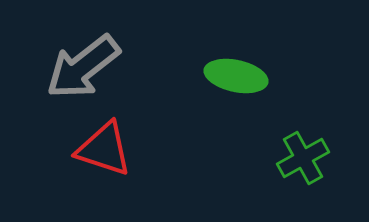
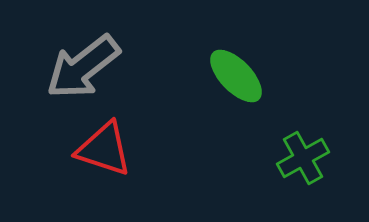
green ellipse: rotated 34 degrees clockwise
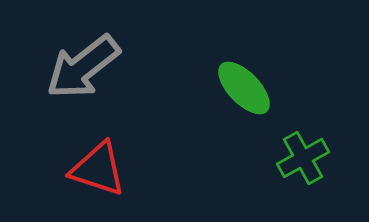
green ellipse: moved 8 px right, 12 px down
red triangle: moved 6 px left, 20 px down
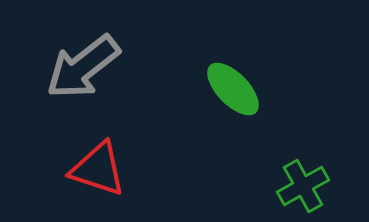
green ellipse: moved 11 px left, 1 px down
green cross: moved 28 px down
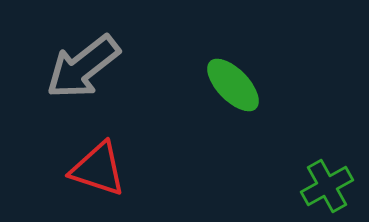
green ellipse: moved 4 px up
green cross: moved 24 px right
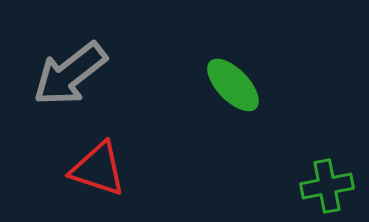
gray arrow: moved 13 px left, 7 px down
green cross: rotated 18 degrees clockwise
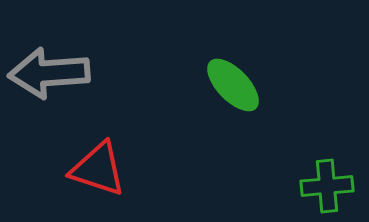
gray arrow: moved 21 px left, 1 px up; rotated 34 degrees clockwise
green cross: rotated 6 degrees clockwise
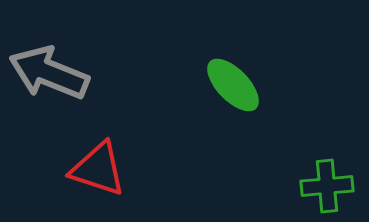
gray arrow: rotated 26 degrees clockwise
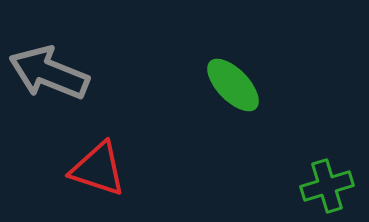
green cross: rotated 12 degrees counterclockwise
